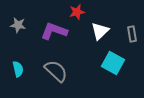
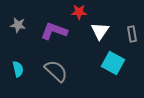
red star: moved 2 px right; rotated 14 degrees clockwise
white triangle: rotated 12 degrees counterclockwise
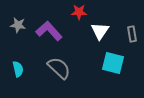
purple L-shape: moved 5 px left; rotated 28 degrees clockwise
cyan square: rotated 15 degrees counterclockwise
gray semicircle: moved 3 px right, 3 px up
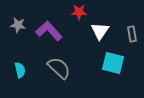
cyan semicircle: moved 2 px right, 1 px down
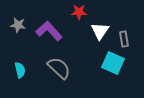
gray rectangle: moved 8 px left, 5 px down
cyan square: rotated 10 degrees clockwise
